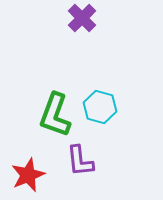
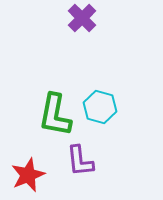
green L-shape: rotated 9 degrees counterclockwise
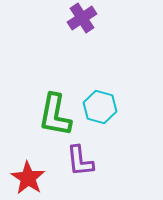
purple cross: rotated 12 degrees clockwise
red star: moved 3 px down; rotated 16 degrees counterclockwise
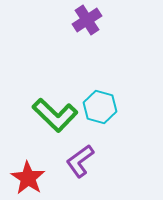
purple cross: moved 5 px right, 2 px down
green L-shape: rotated 57 degrees counterclockwise
purple L-shape: rotated 60 degrees clockwise
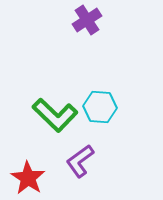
cyan hexagon: rotated 12 degrees counterclockwise
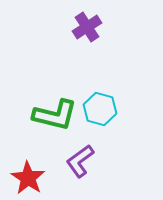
purple cross: moved 7 px down
cyan hexagon: moved 2 px down; rotated 12 degrees clockwise
green L-shape: rotated 30 degrees counterclockwise
